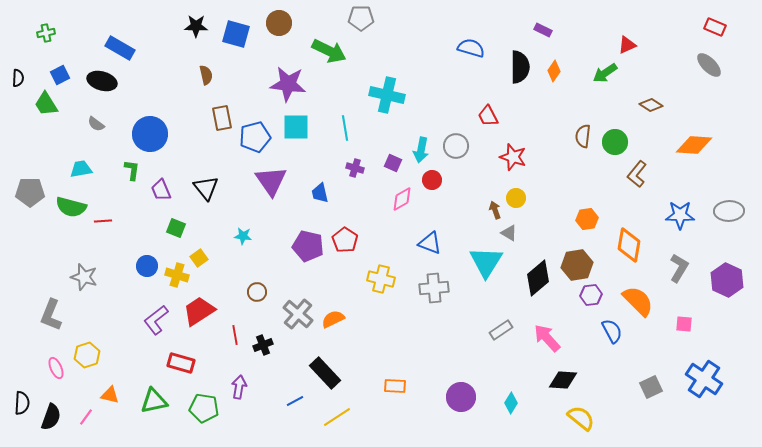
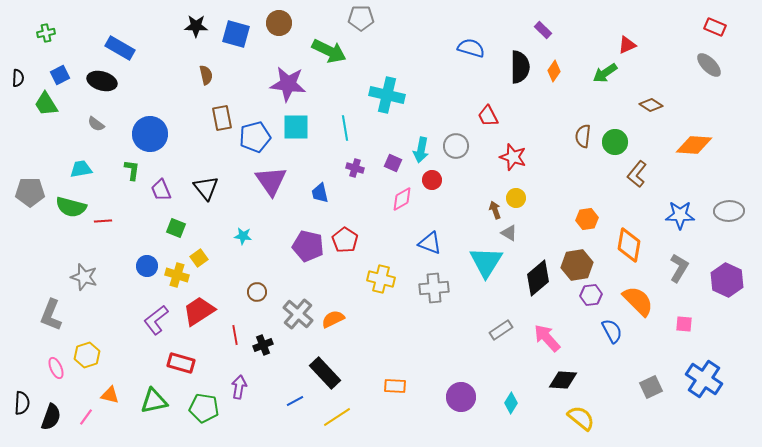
purple rectangle at (543, 30): rotated 18 degrees clockwise
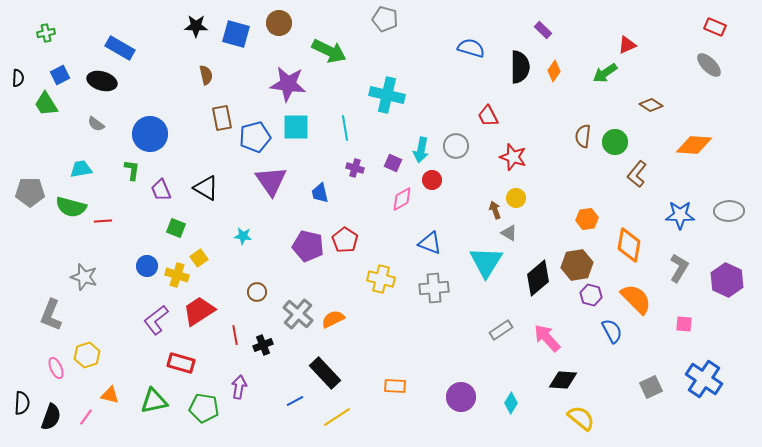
gray pentagon at (361, 18): moved 24 px right, 1 px down; rotated 15 degrees clockwise
black triangle at (206, 188): rotated 20 degrees counterclockwise
purple hexagon at (591, 295): rotated 20 degrees clockwise
orange semicircle at (638, 301): moved 2 px left, 2 px up
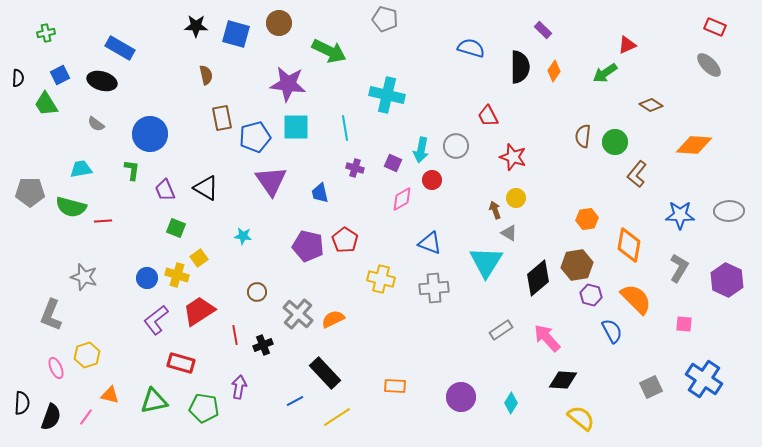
purple trapezoid at (161, 190): moved 4 px right
blue circle at (147, 266): moved 12 px down
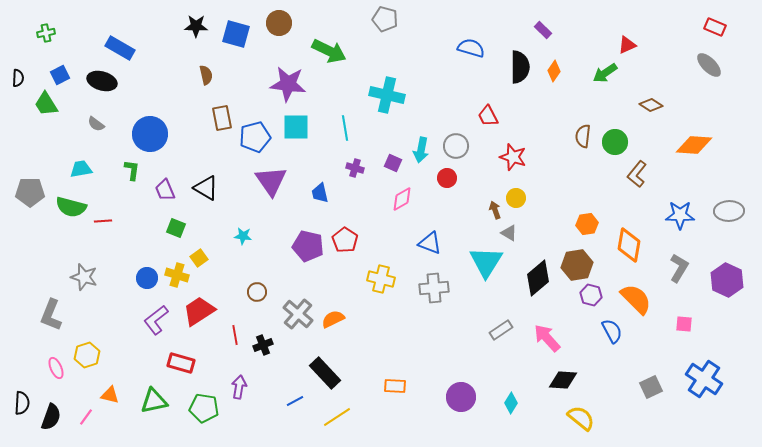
red circle at (432, 180): moved 15 px right, 2 px up
orange hexagon at (587, 219): moved 5 px down
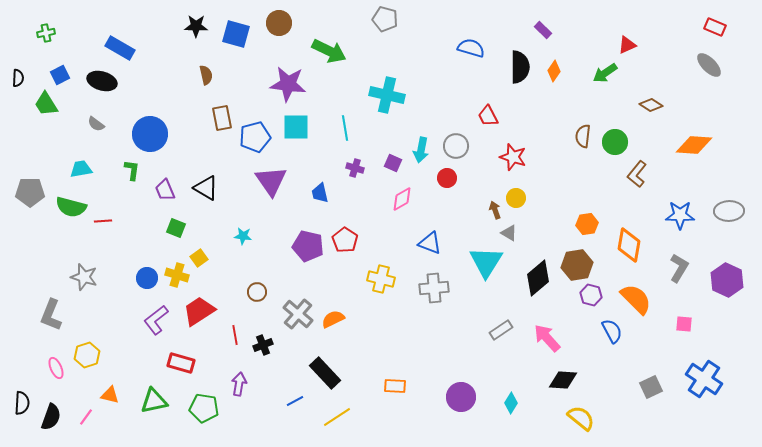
purple arrow at (239, 387): moved 3 px up
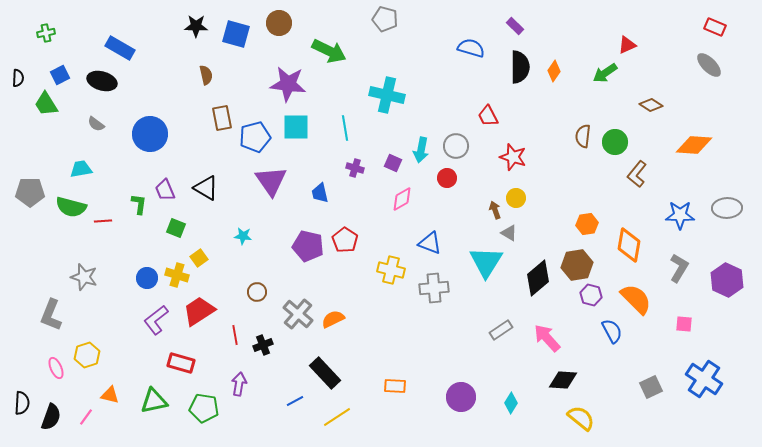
purple rectangle at (543, 30): moved 28 px left, 4 px up
green L-shape at (132, 170): moved 7 px right, 34 px down
gray ellipse at (729, 211): moved 2 px left, 3 px up
yellow cross at (381, 279): moved 10 px right, 9 px up
